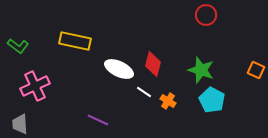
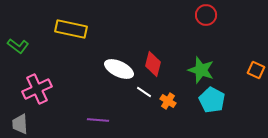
yellow rectangle: moved 4 px left, 12 px up
pink cross: moved 2 px right, 3 px down
purple line: rotated 20 degrees counterclockwise
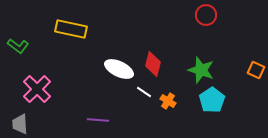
pink cross: rotated 20 degrees counterclockwise
cyan pentagon: rotated 10 degrees clockwise
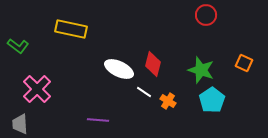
orange square: moved 12 px left, 7 px up
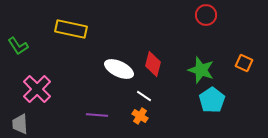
green L-shape: rotated 20 degrees clockwise
white line: moved 4 px down
orange cross: moved 28 px left, 15 px down
purple line: moved 1 px left, 5 px up
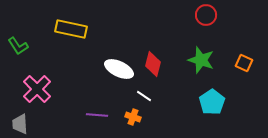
green star: moved 10 px up
cyan pentagon: moved 2 px down
orange cross: moved 7 px left, 1 px down; rotated 14 degrees counterclockwise
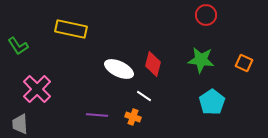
green star: rotated 12 degrees counterclockwise
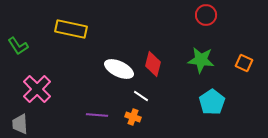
white line: moved 3 px left
